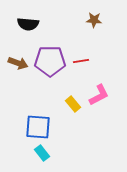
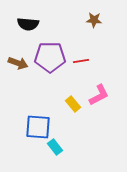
purple pentagon: moved 4 px up
cyan rectangle: moved 13 px right, 6 px up
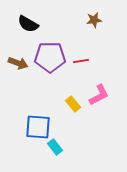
brown star: rotated 14 degrees counterclockwise
black semicircle: rotated 25 degrees clockwise
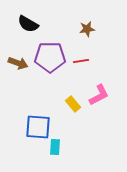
brown star: moved 7 px left, 9 px down
cyan rectangle: rotated 42 degrees clockwise
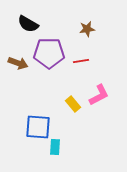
purple pentagon: moved 1 px left, 4 px up
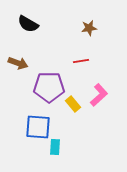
brown star: moved 2 px right, 1 px up
purple pentagon: moved 34 px down
pink L-shape: rotated 15 degrees counterclockwise
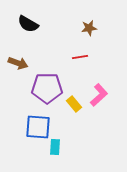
red line: moved 1 px left, 4 px up
purple pentagon: moved 2 px left, 1 px down
yellow rectangle: moved 1 px right
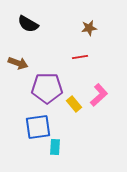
blue square: rotated 12 degrees counterclockwise
